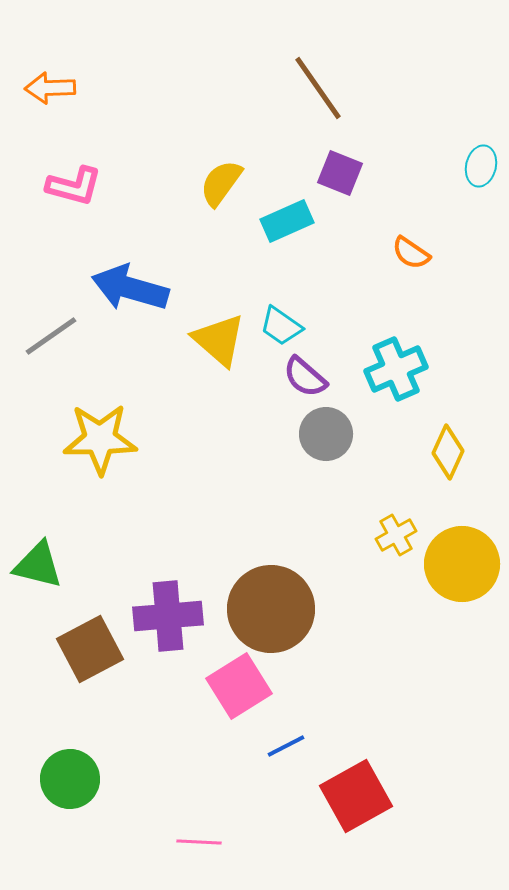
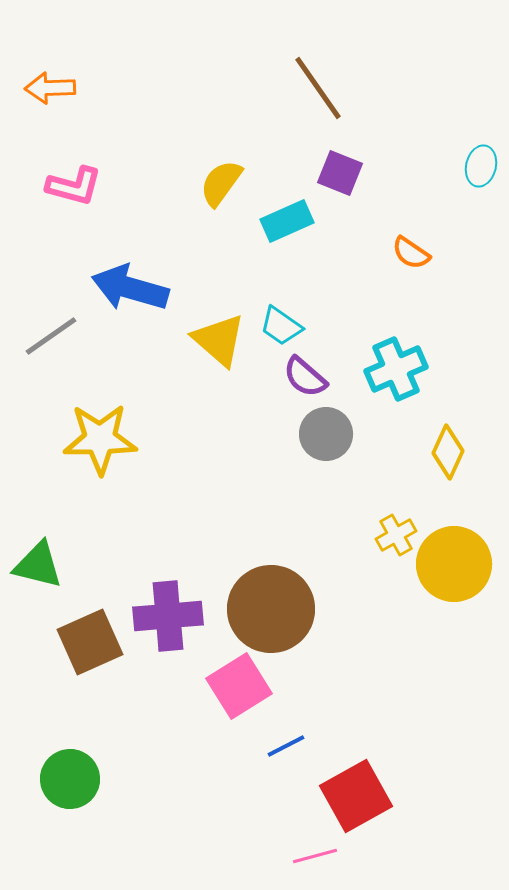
yellow circle: moved 8 px left
brown square: moved 7 px up; rotated 4 degrees clockwise
pink line: moved 116 px right, 14 px down; rotated 18 degrees counterclockwise
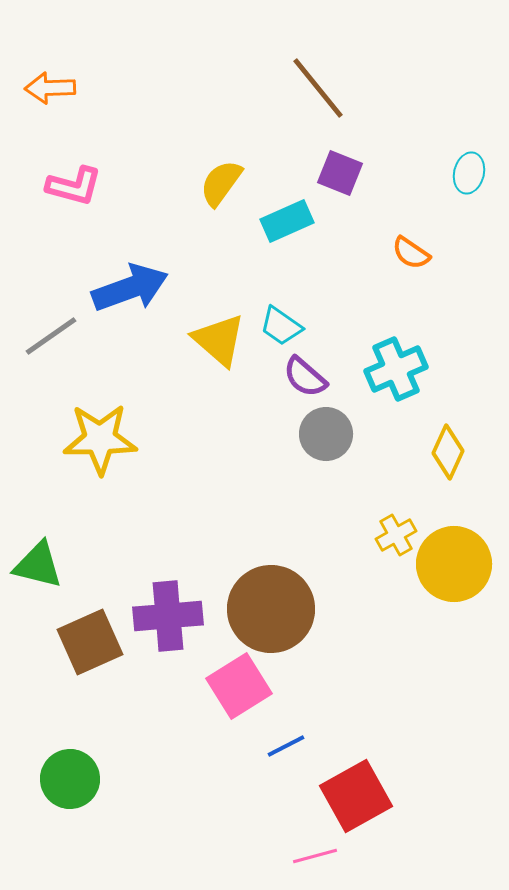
brown line: rotated 4 degrees counterclockwise
cyan ellipse: moved 12 px left, 7 px down
blue arrow: rotated 144 degrees clockwise
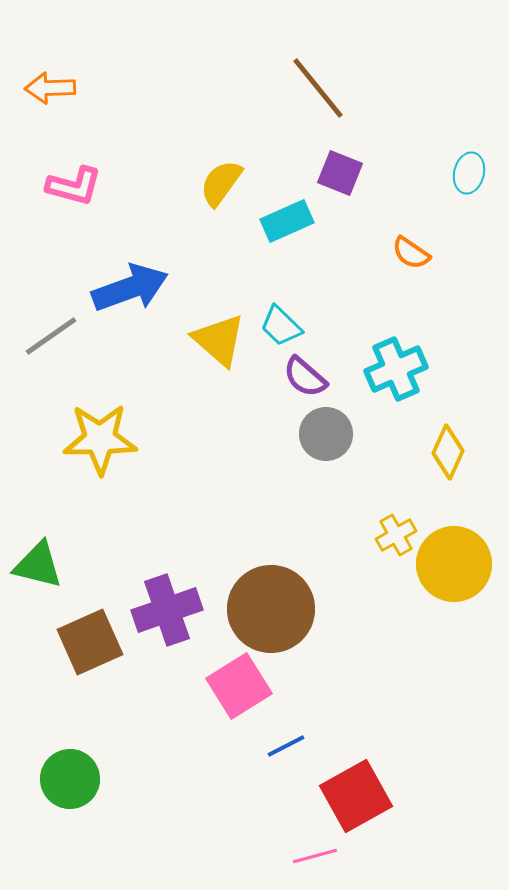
cyan trapezoid: rotated 9 degrees clockwise
purple cross: moved 1 px left, 6 px up; rotated 14 degrees counterclockwise
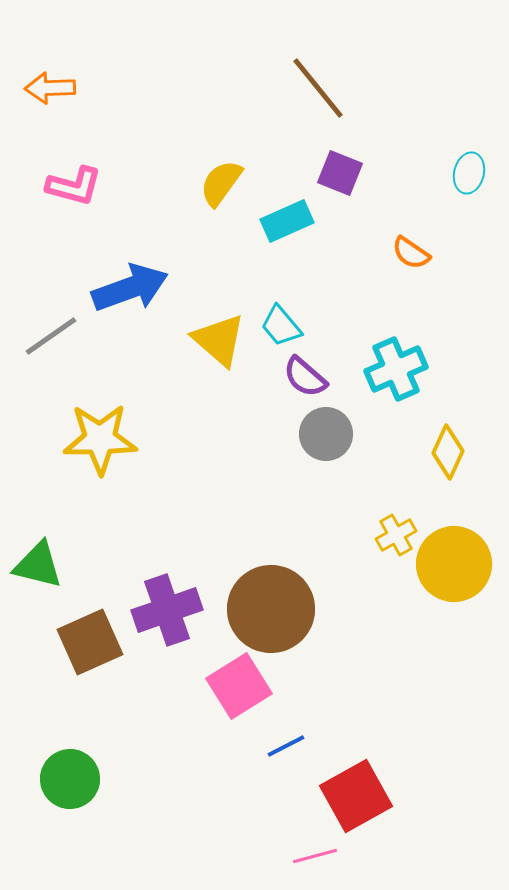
cyan trapezoid: rotated 6 degrees clockwise
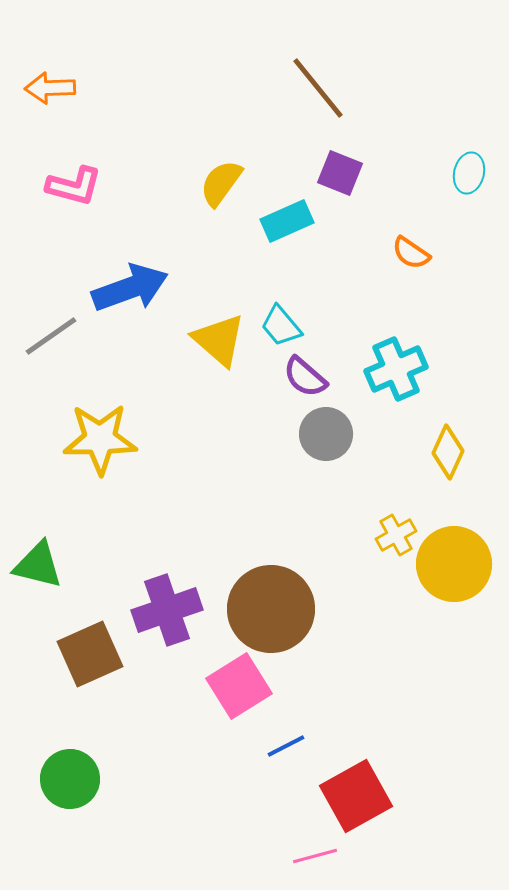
brown square: moved 12 px down
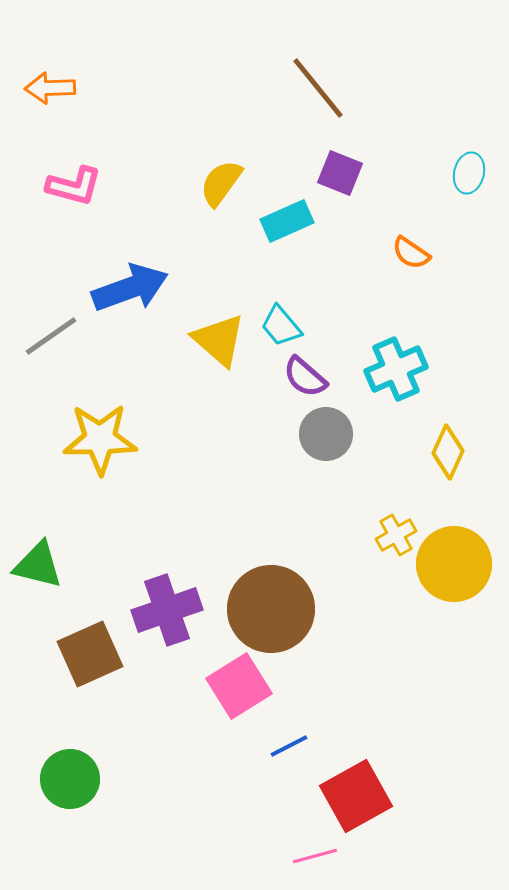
blue line: moved 3 px right
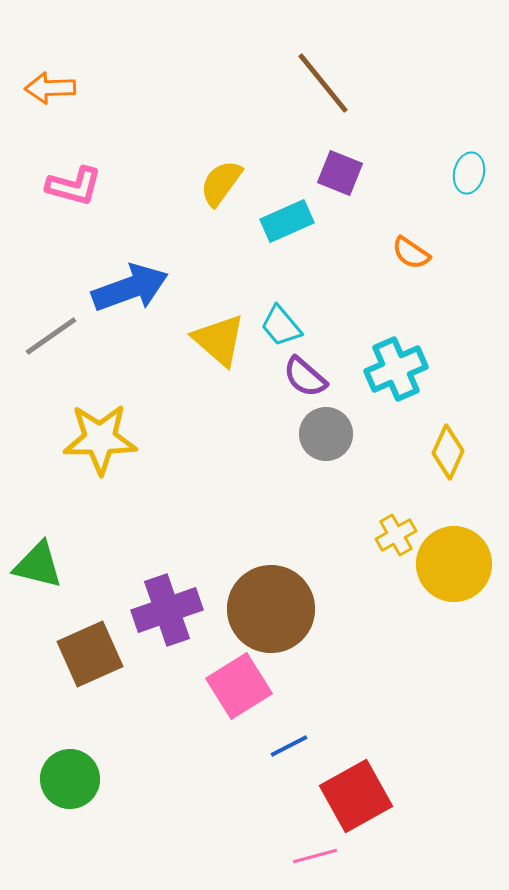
brown line: moved 5 px right, 5 px up
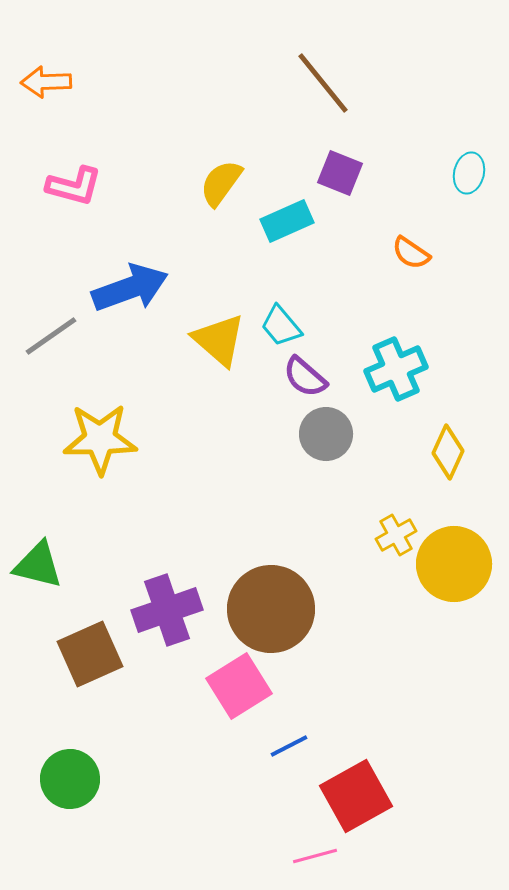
orange arrow: moved 4 px left, 6 px up
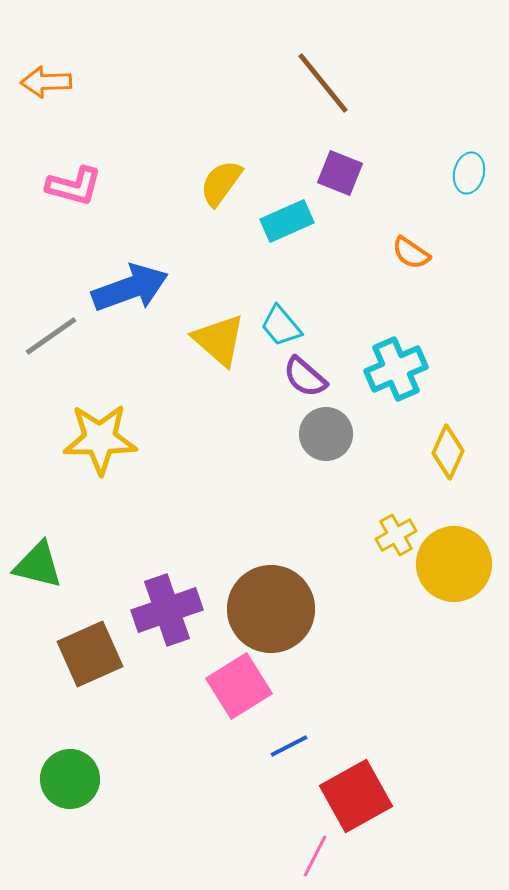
pink line: rotated 48 degrees counterclockwise
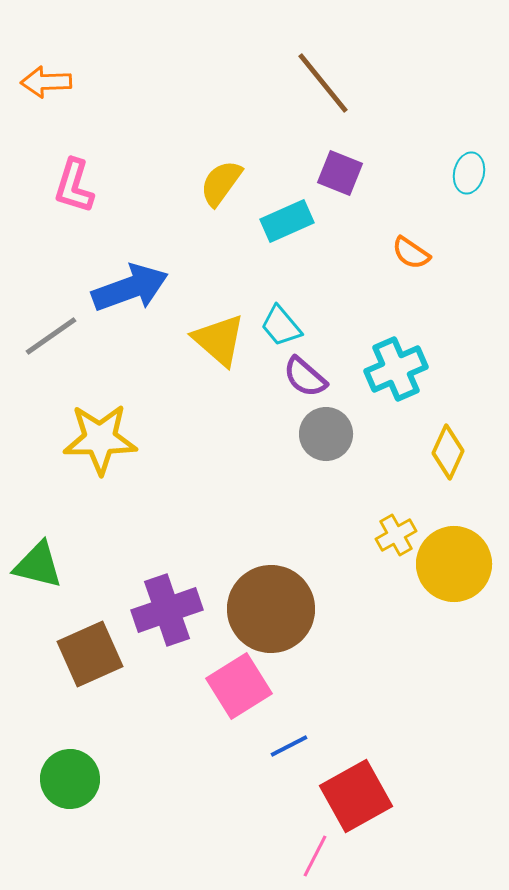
pink L-shape: rotated 92 degrees clockwise
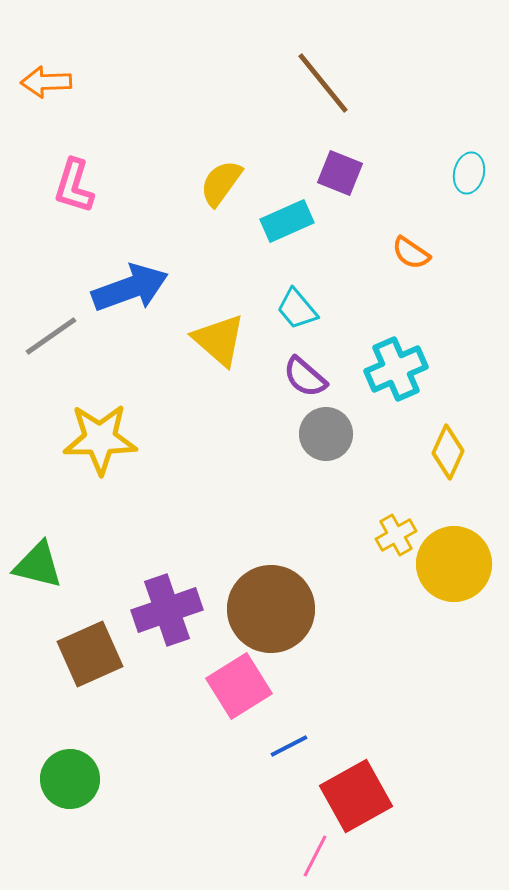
cyan trapezoid: moved 16 px right, 17 px up
